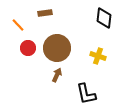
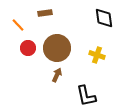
black diamond: rotated 15 degrees counterclockwise
yellow cross: moved 1 px left, 1 px up
black L-shape: moved 2 px down
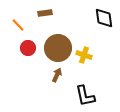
brown circle: moved 1 px right
yellow cross: moved 13 px left
black L-shape: moved 1 px left
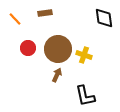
orange line: moved 3 px left, 6 px up
brown circle: moved 1 px down
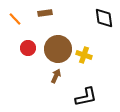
brown arrow: moved 1 px left, 1 px down
black L-shape: moved 1 px right, 1 px down; rotated 90 degrees counterclockwise
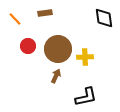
red circle: moved 2 px up
yellow cross: moved 1 px right, 2 px down; rotated 21 degrees counterclockwise
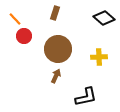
brown rectangle: moved 10 px right; rotated 64 degrees counterclockwise
black diamond: rotated 40 degrees counterclockwise
red circle: moved 4 px left, 10 px up
yellow cross: moved 14 px right
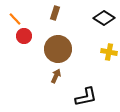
black diamond: rotated 10 degrees counterclockwise
yellow cross: moved 10 px right, 5 px up; rotated 14 degrees clockwise
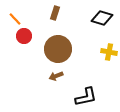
black diamond: moved 2 px left; rotated 15 degrees counterclockwise
brown arrow: rotated 136 degrees counterclockwise
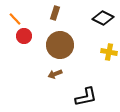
black diamond: moved 1 px right; rotated 10 degrees clockwise
brown circle: moved 2 px right, 4 px up
brown arrow: moved 1 px left, 2 px up
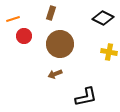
brown rectangle: moved 4 px left
orange line: moved 2 px left; rotated 64 degrees counterclockwise
brown circle: moved 1 px up
